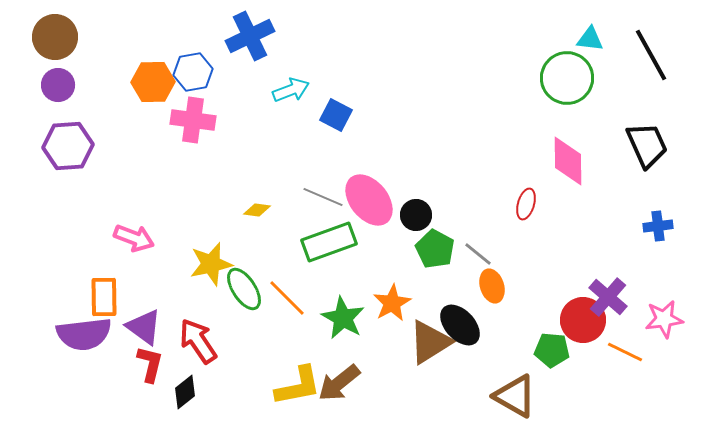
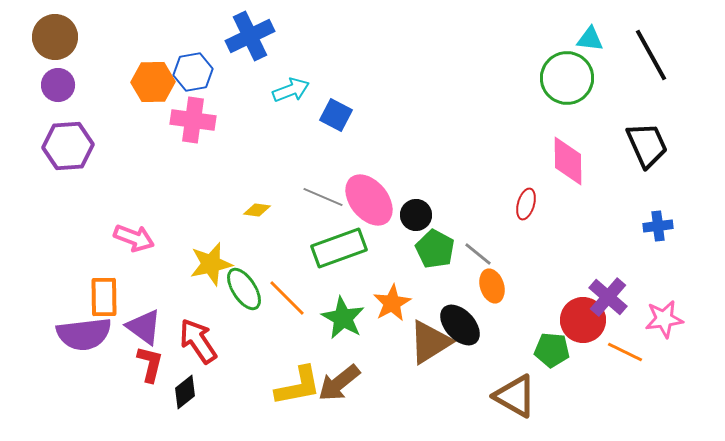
green rectangle at (329, 242): moved 10 px right, 6 px down
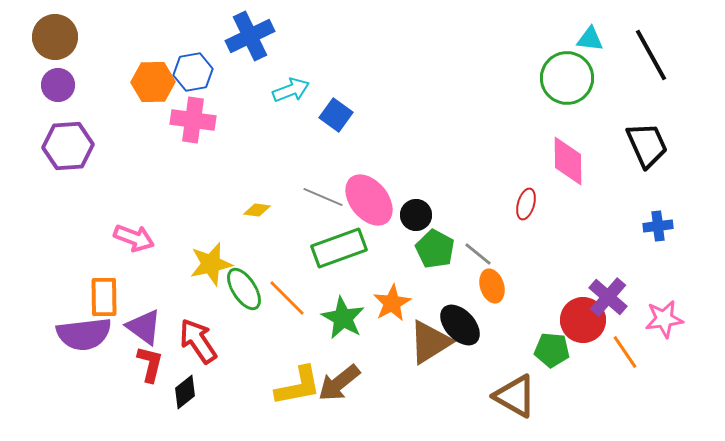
blue square at (336, 115): rotated 8 degrees clockwise
orange line at (625, 352): rotated 30 degrees clockwise
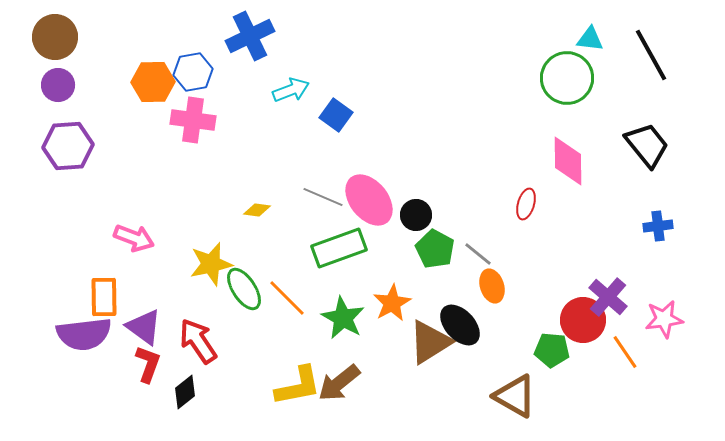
black trapezoid at (647, 145): rotated 15 degrees counterclockwise
red L-shape at (150, 364): moved 2 px left; rotated 6 degrees clockwise
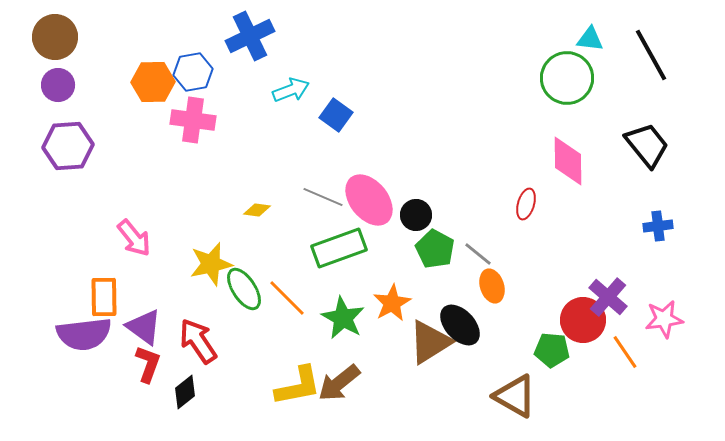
pink arrow at (134, 238): rotated 30 degrees clockwise
